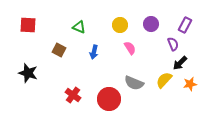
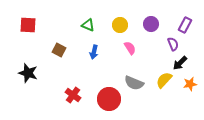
green triangle: moved 9 px right, 2 px up
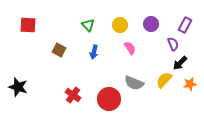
green triangle: rotated 24 degrees clockwise
black star: moved 10 px left, 14 px down
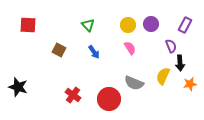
yellow circle: moved 8 px right
purple semicircle: moved 2 px left, 2 px down
blue arrow: rotated 48 degrees counterclockwise
black arrow: rotated 49 degrees counterclockwise
yellow semicircle: moved 1 px left, 4 px up; rotated 18 degrees counterclockwise
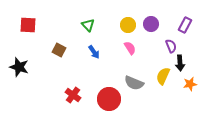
black star: moved 1 px right, 20 px up
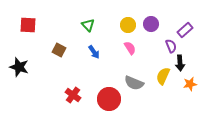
purple rectangle: moved 5 px down; rotated 21 degrees clockwise
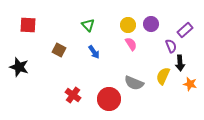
pink semicircle: moved 1 px right, 4 px up
orange star: rotated 24 degrees clockwise
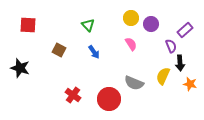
yellow circle: moved 3 px right, 7 px up
black star: moved 1 px right, 1 px down
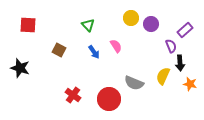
pink semicircle: moved 15 px left, 2 px down
